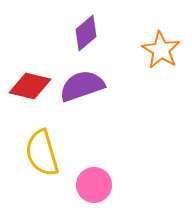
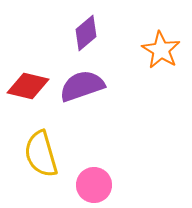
red diamond: moved 2 px left
yellow semicircle: moved 1 px left, 1 px down
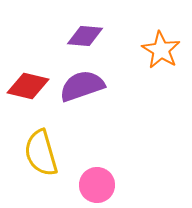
purple diamond: moved 1 px left, 3 px down; rotated 45 degrees clockwise
yellow semicircle: moved 1 px up
pink circle: moved 3 px right
